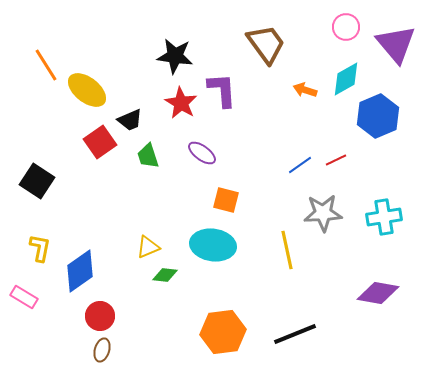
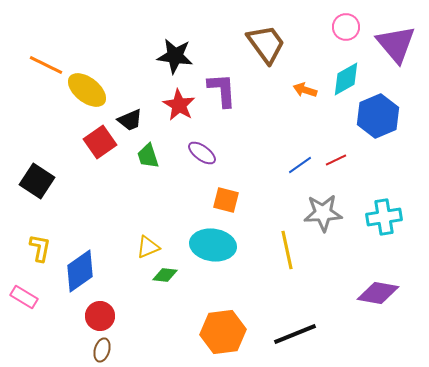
orange line: rotated 32 degrees counterclockwise
red star: moved 2 px left, 2 px down
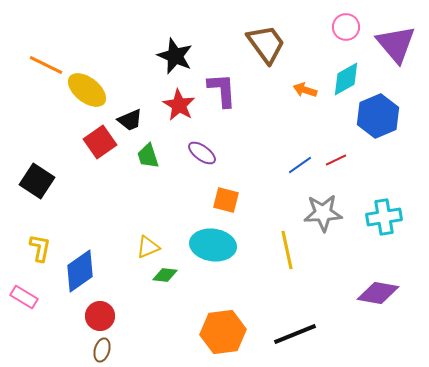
black star: rotated 15 degrees clockwise
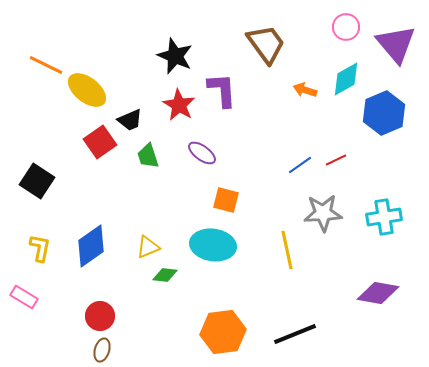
blue hexagon: moved 6 px right, 3 px up
blue diamond: moved 11 px right, 25 px up
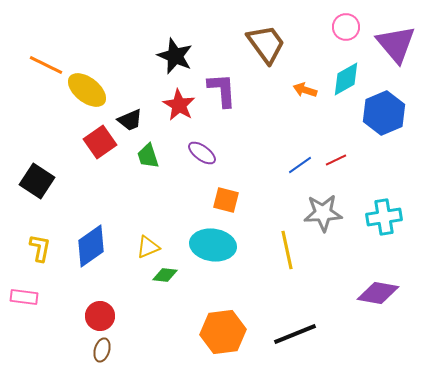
pink rectangle: rotated 24 degrees counterclockwise
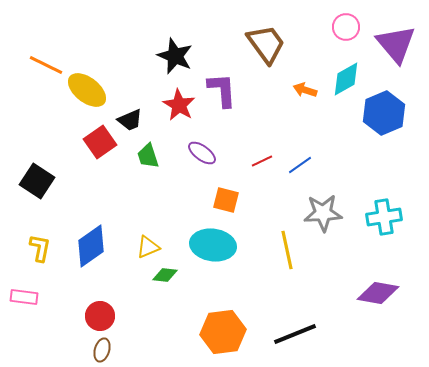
red line: moved 74 px left, 1 px down
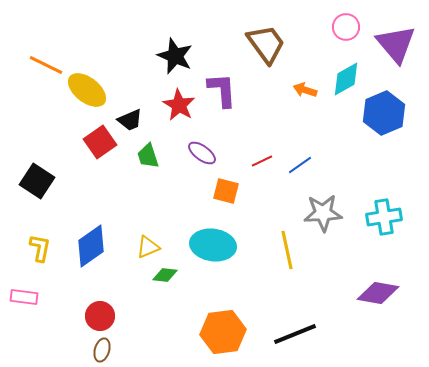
orange square: moved 9 px up
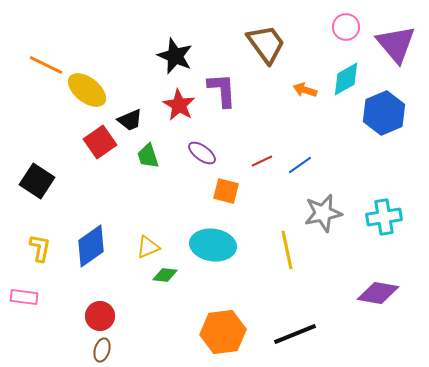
gray star: rotated 9 degrees counterclockwise
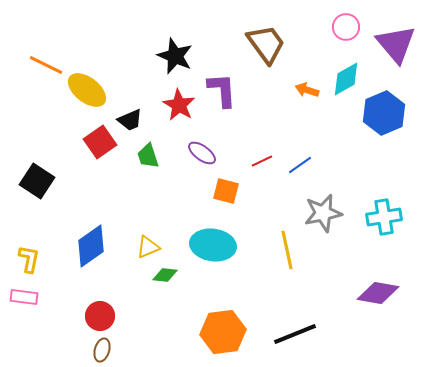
orange arrow: moved 2 px right
yellow L-shape: moved 11 px left, 11 px down
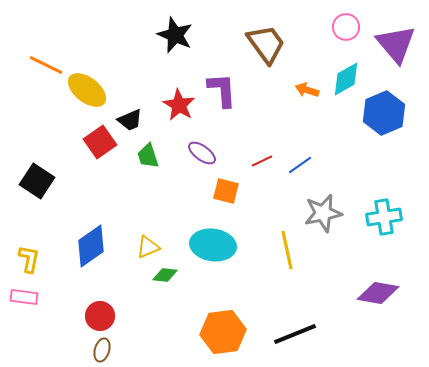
black star: moved 21 px up
